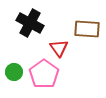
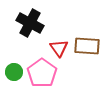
brown rectangle: moved 17 px down
pink pentagon: moved 2 px left, 1 px up
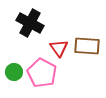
pink pentagon: rotated 8 degrees counterclockwise
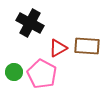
red triangle: moved 1 px left; rotated 36 degrees clockwise
pink pentagon: moved 1 px down
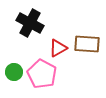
brown rectangle: moved 2 px up
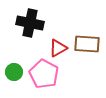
black cross: rotated 16 degrees counterclockwise
pink pentagon: moved 2 px right
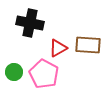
brown rectangle: moved 1 px right, 1 px down
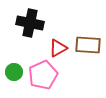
pink pentagon: moved 1 px left, 1 px down; rotated 20 degrees clockwise
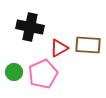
black cross: moved 4 px down
red triangle: moved 1 px right
pink pentagon: moved 1 px up
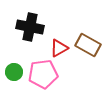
brown rectangle: rotated 25 degrees clockwise
pink pentagon: rotated 16 degrees clockwise
